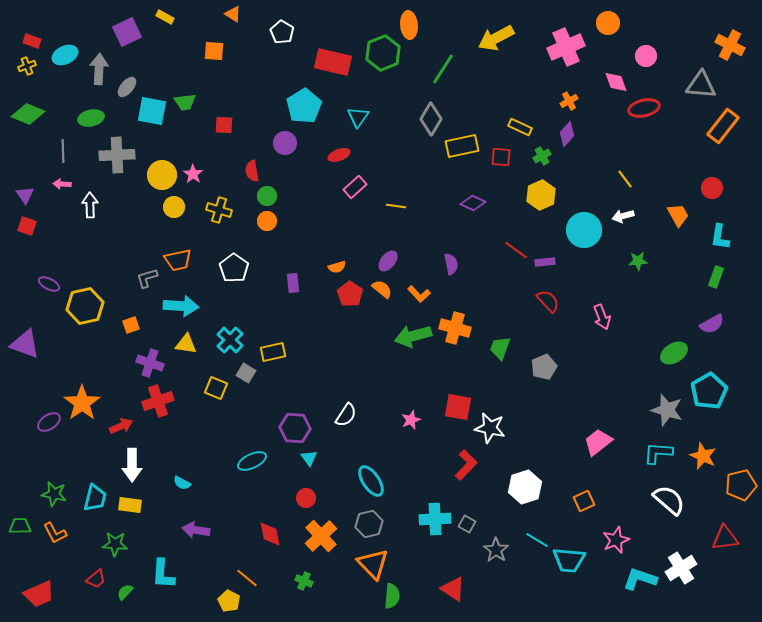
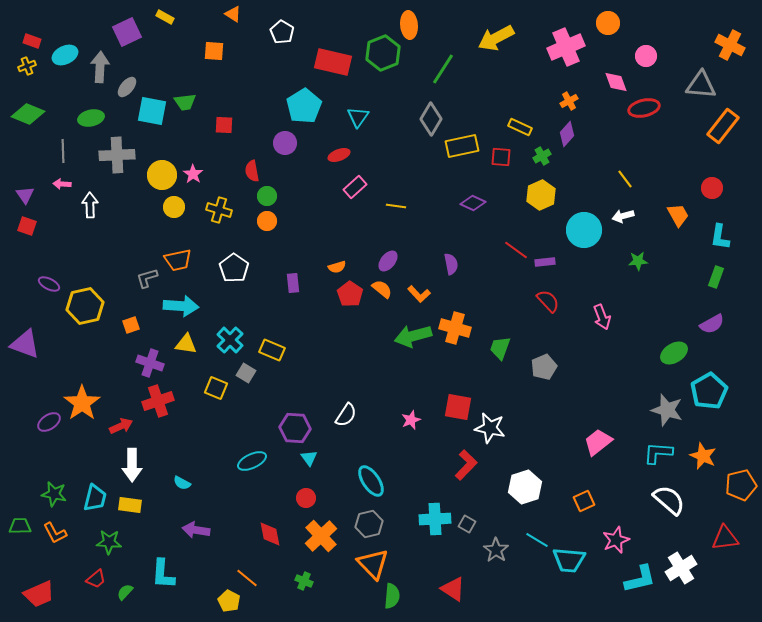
gray arrow at (99, 69): moved 1 px right, 2 px up
yellow rectangle at (273, 352): moved 1 px left, 2 px up; rotated 35 degrees clockwise
green star at (115, 544): moved 6 px left, 2 px up
cyan L-shape at (640, 579): rotated 148 degrees clockwise
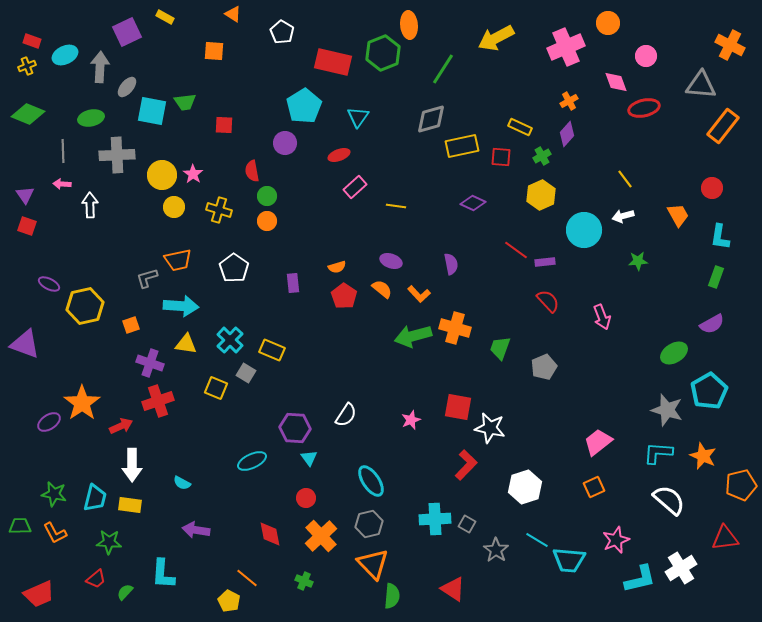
gray diamond at (431, 119): rotated 44 degrees clockwise
purple ellipse at (388, 261): moved 3 px right; rotated 70 degrees clockwise
red pentagon at (350, 294): moved 6 px left, 2 px down
orange square at (584, 501): moved 10 px right, 14 px up
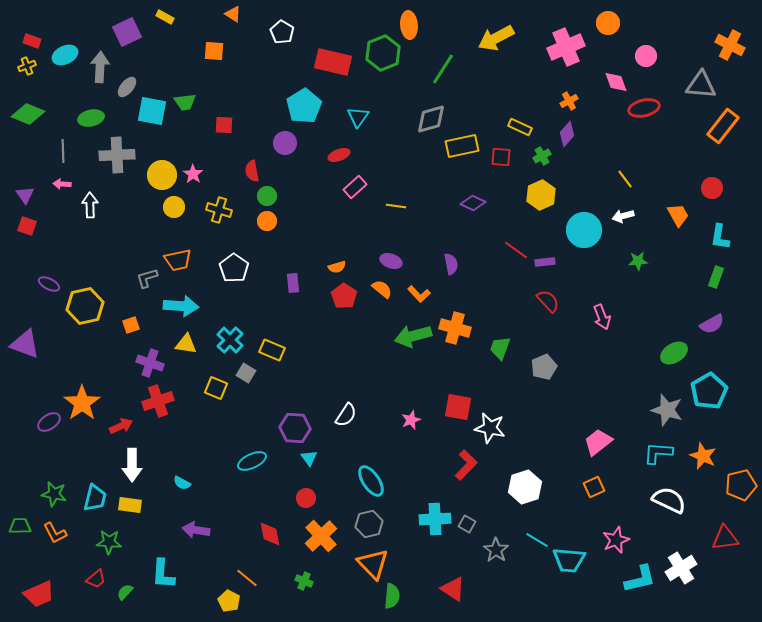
white semicircle at (669, 500): rotated 16 degrees counterclockwise
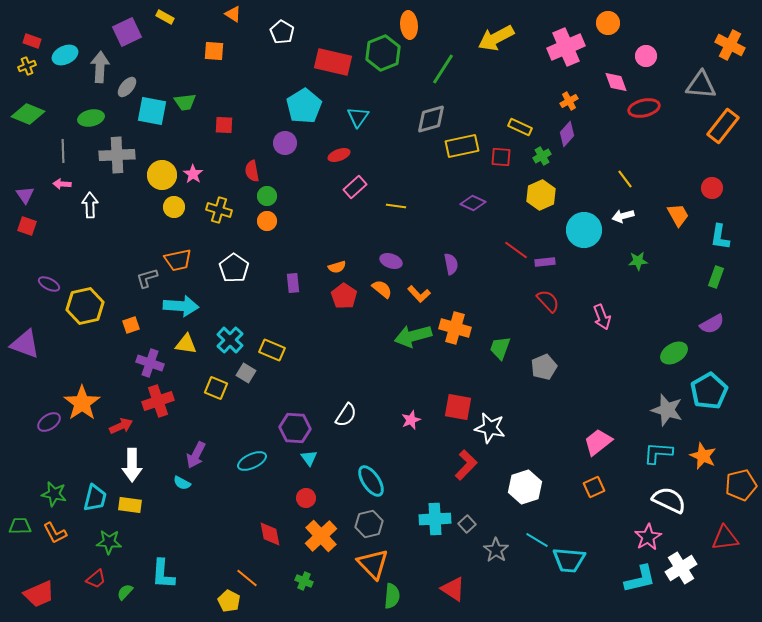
gray square at (467, 524): rotated 18 degrees clockwise
purple arrow at (196, 530): moved 75 px up; rotated 72 degrees counterclockwise
pink star at (616, 540): moved 32 px right, 3 px up; rotated 8 degrees counterclockwise
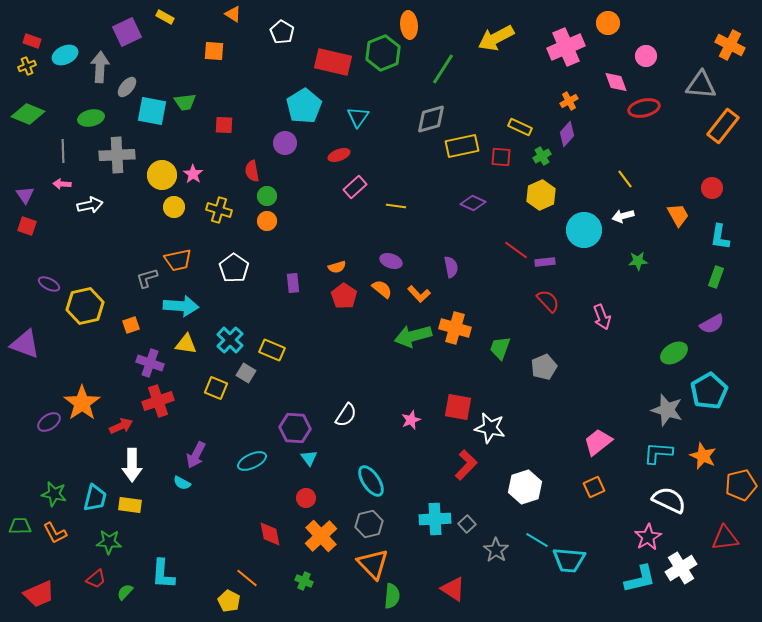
white arrow at (90, 205): rotated 80 degrees clockwise
purple semicircle at (451, 264): moved 3 px down
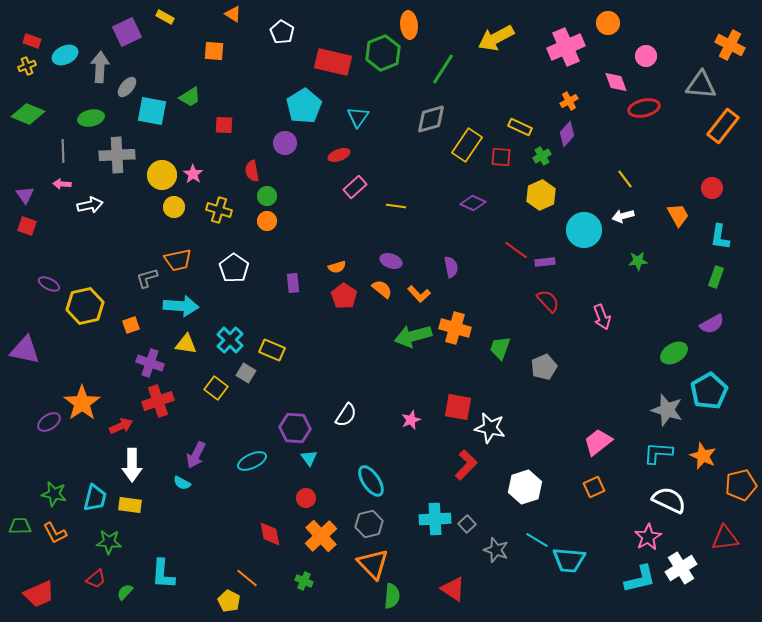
green trapezoid at (185, 102): moved 5 px right, 5 px up; rotated 25 degrees counterclockwise
yellow rectangle at (462, 146): moved 5 px right, 1 px up; rotated 44 degrees counterclockwise
purple triangle at (25, 344): moved 6 px down; rotated 8 degrees counterclockwise
yellow square at (216, 388): rotated 15 degrees clockwise
gray star at (496, 550): rotated 15 degrees counterclockwise
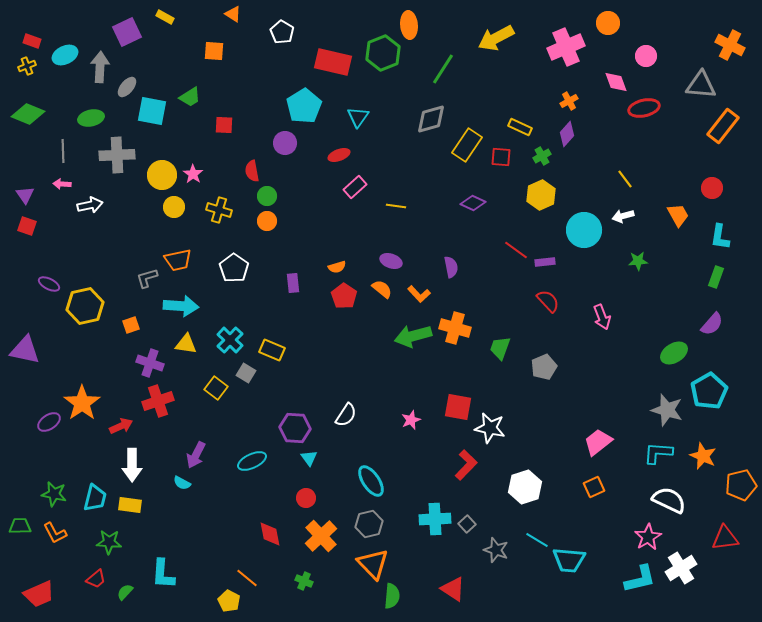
purple semicircle at (712, 324): rotated 20 degrees counterclockwise
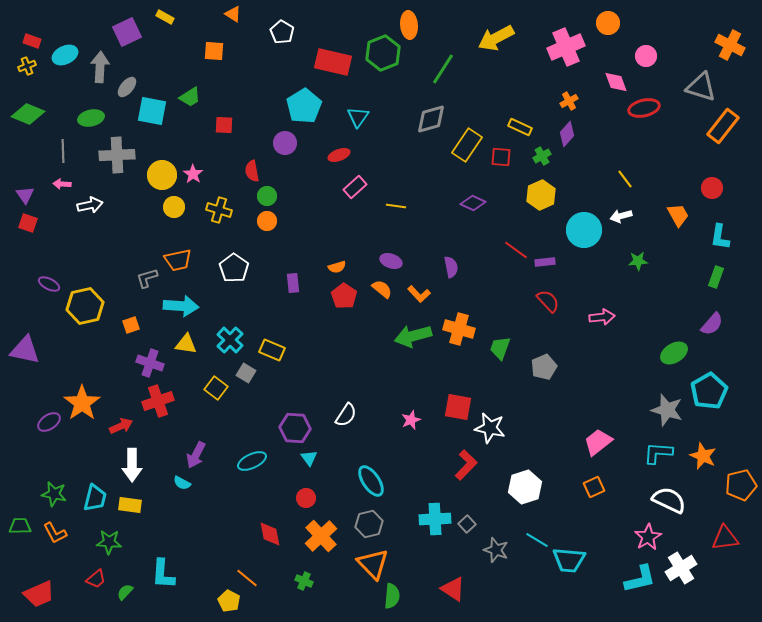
gray triangle at (701, 85): moved 2 px down; rotated 12 degrees clockwise
white arrow at (623, 216): moved 2 px left
red square at (27, 226): moved 1 px right, 3 px up
pink arrow at (602, 317): rotated 75 degrees counterclockwise
orange cross at (455, 328): moved 4 px right, 1 px down
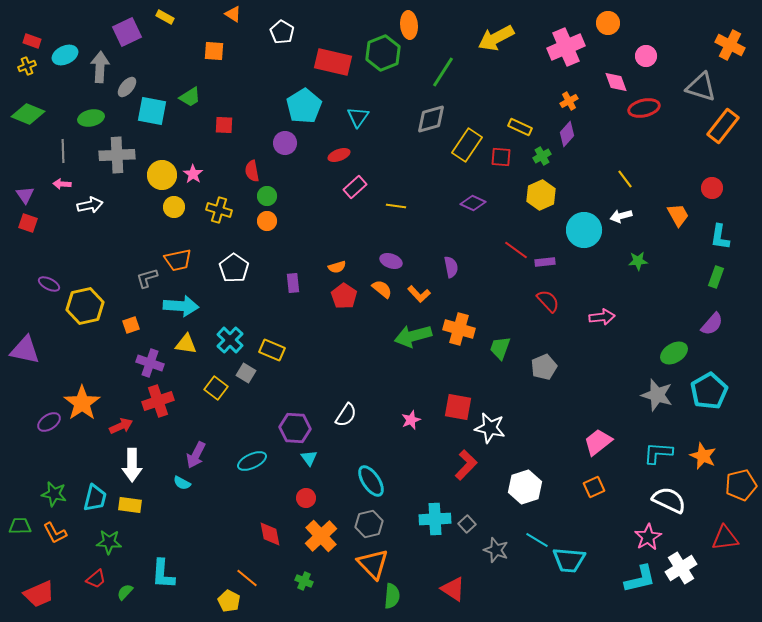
green line at (443, 69): moved 3 px down
gray star at (667, 410): moved 10 px left, 15 px up
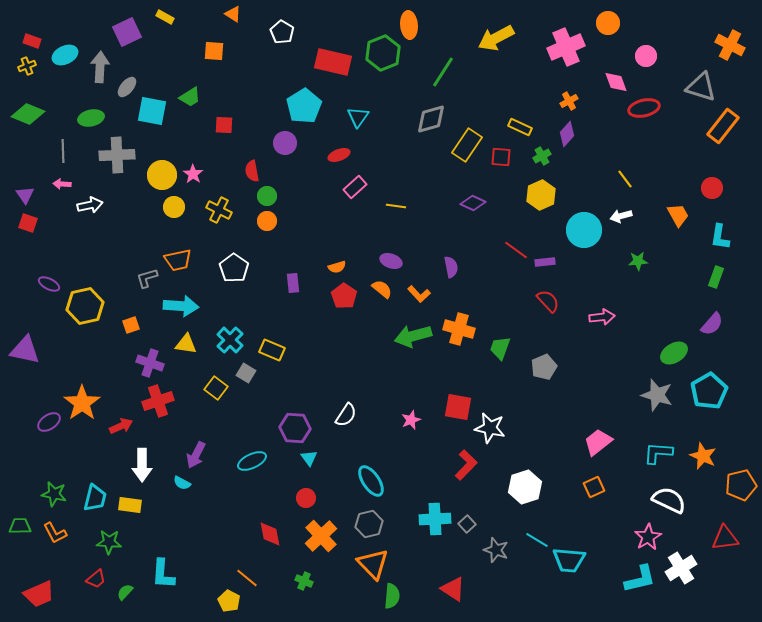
yellow cross at (219, 210): rotated 10 degrees clockwise
white arrow at (132, 465): moved 10 px right
